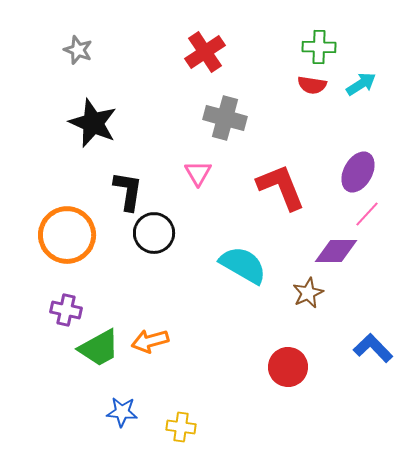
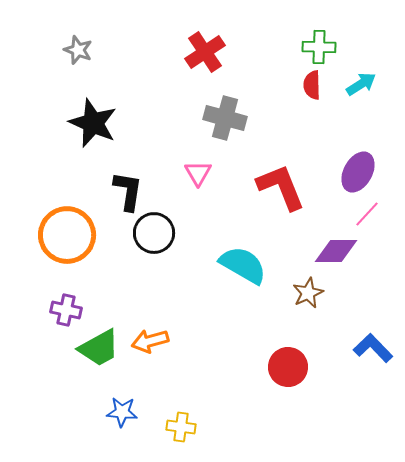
red semicircle: rotated 80 degrees clockwise
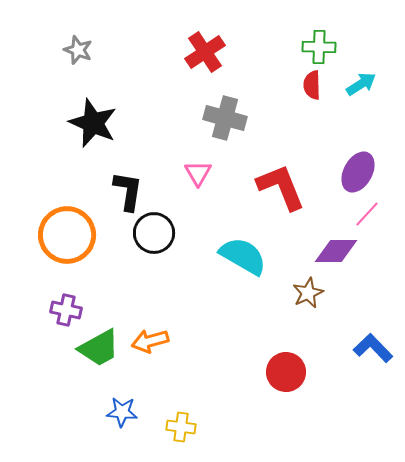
cyan semicircle: moved 9 px up
red circle: moved 2 px left, 5 px down
